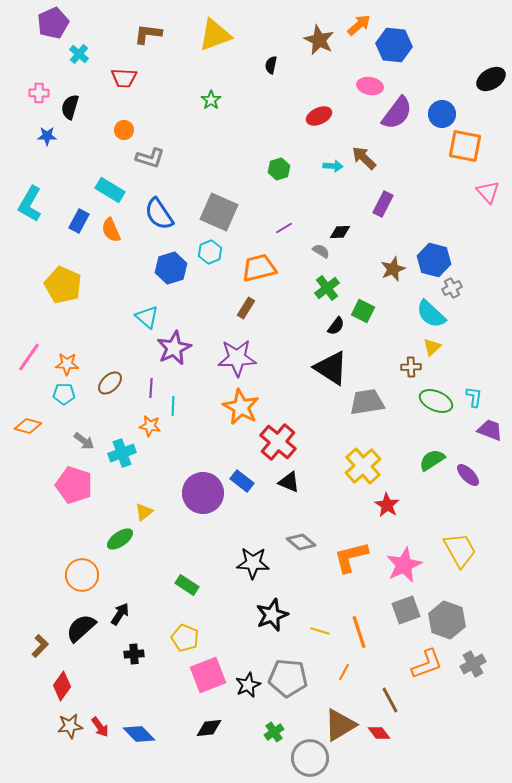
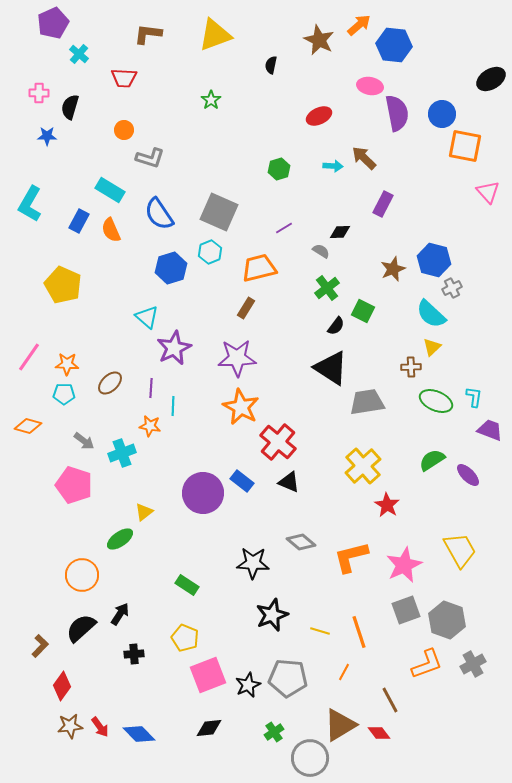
purple semicircle at (397, 113): rotated 48 degrees counterclockwise
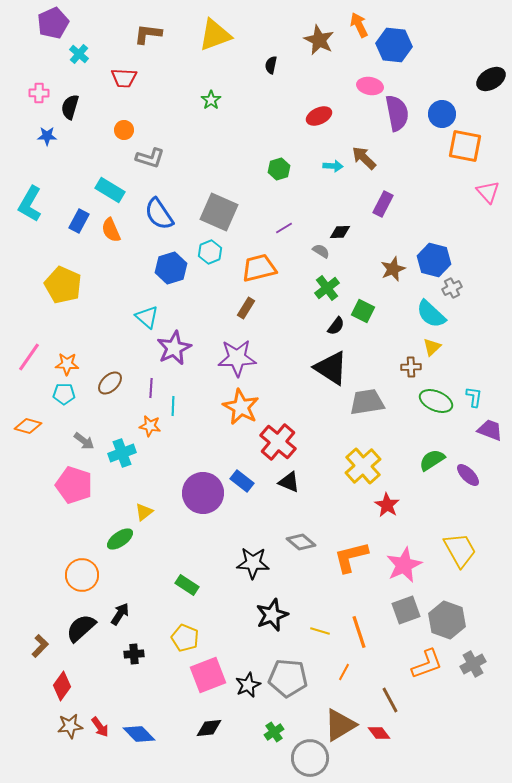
orange arrow at (359, 25): rotated 75 degrees counterclockwise
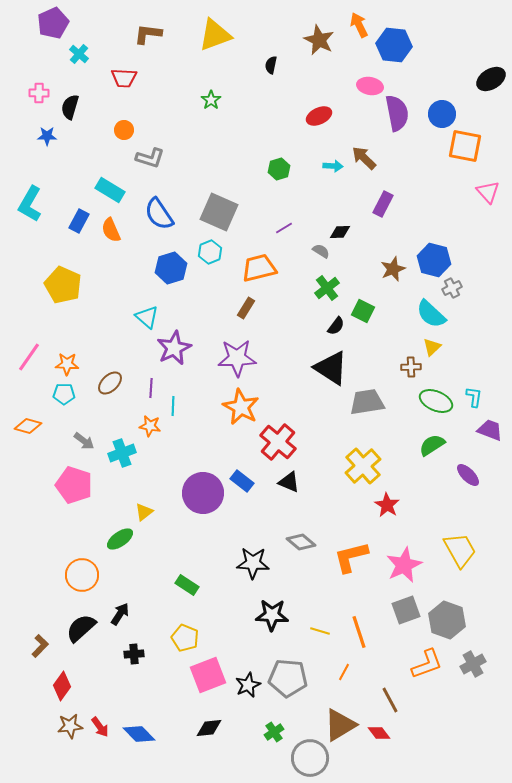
green semicircle at (432, 460): moved 15 px up
black star at (272, 615): rotated 24 degrees clockwise
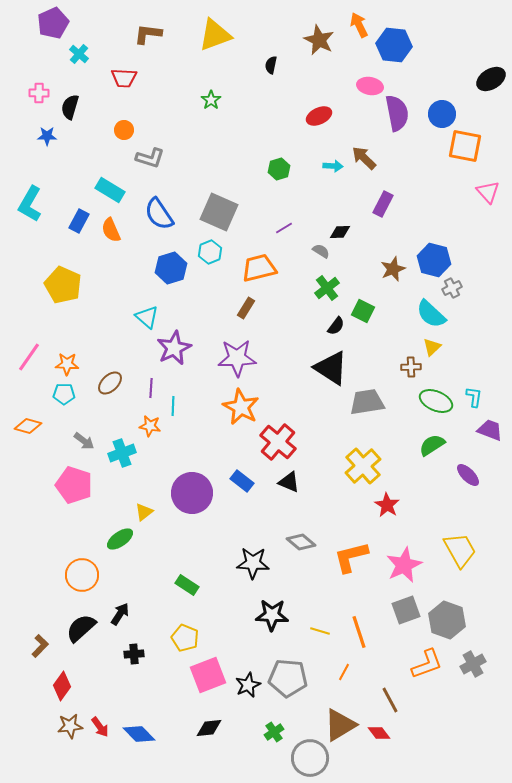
purple circle at (203, 493): moved 11 px left
